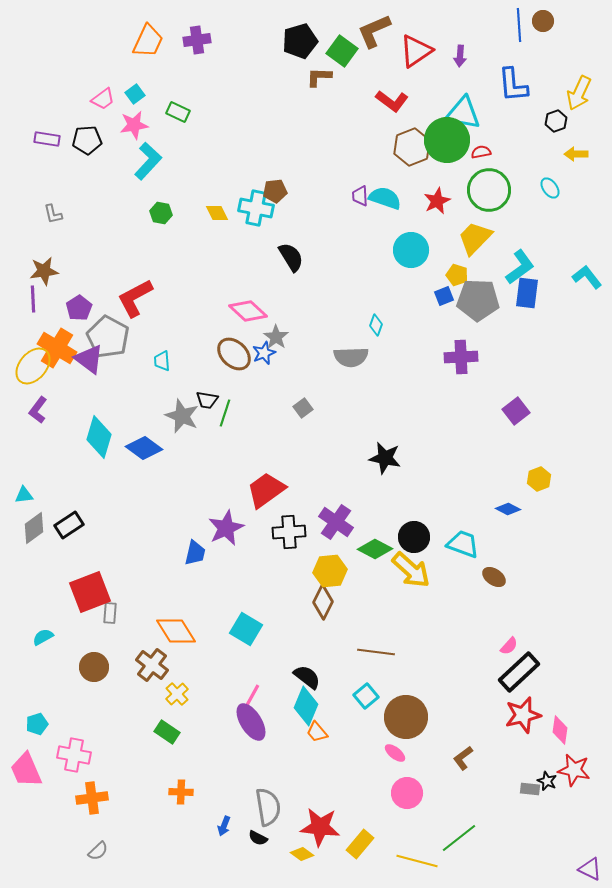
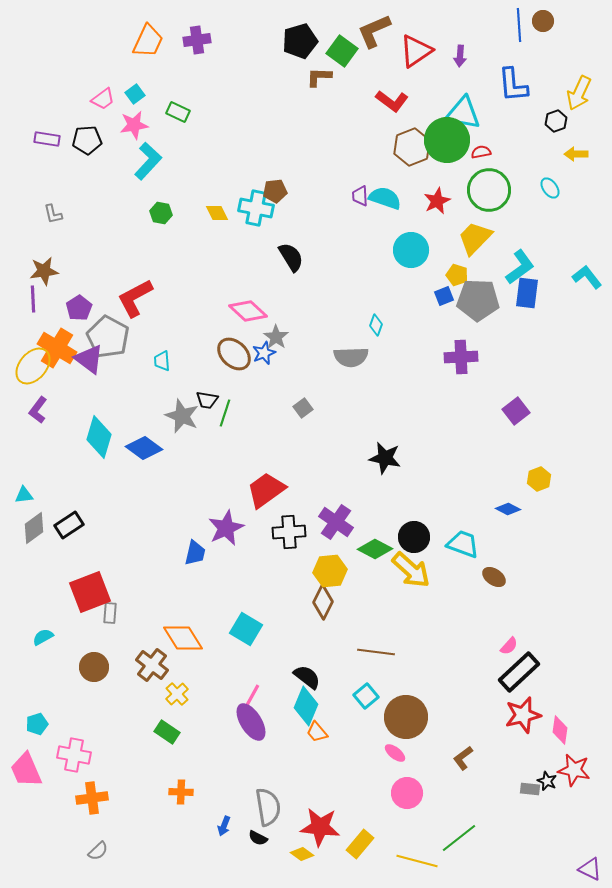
orange diamond at (176, 631): moved 7 px right, 7 px down
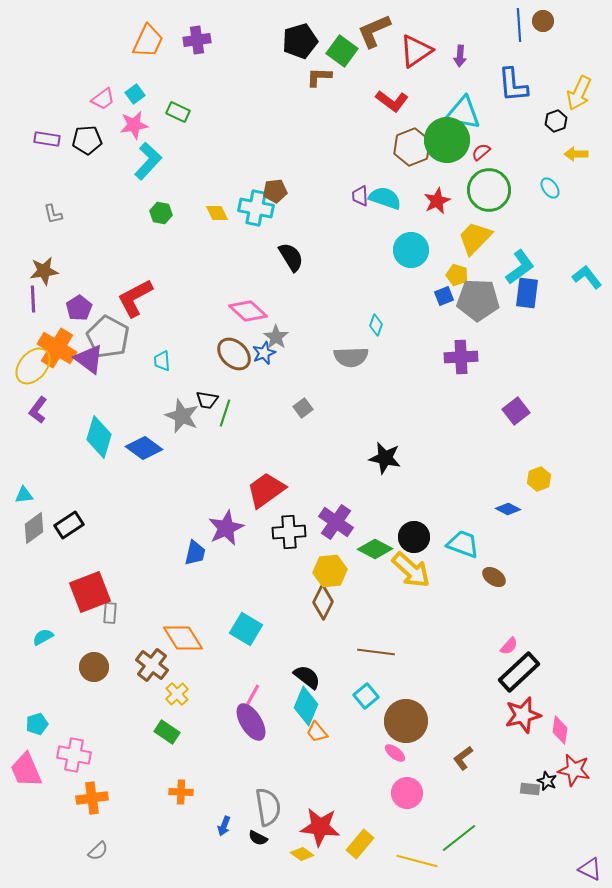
red semicircle at (481, 152): rotated 30 degrees counterclockwise
brown circle at (406, 717): moved 4 px down
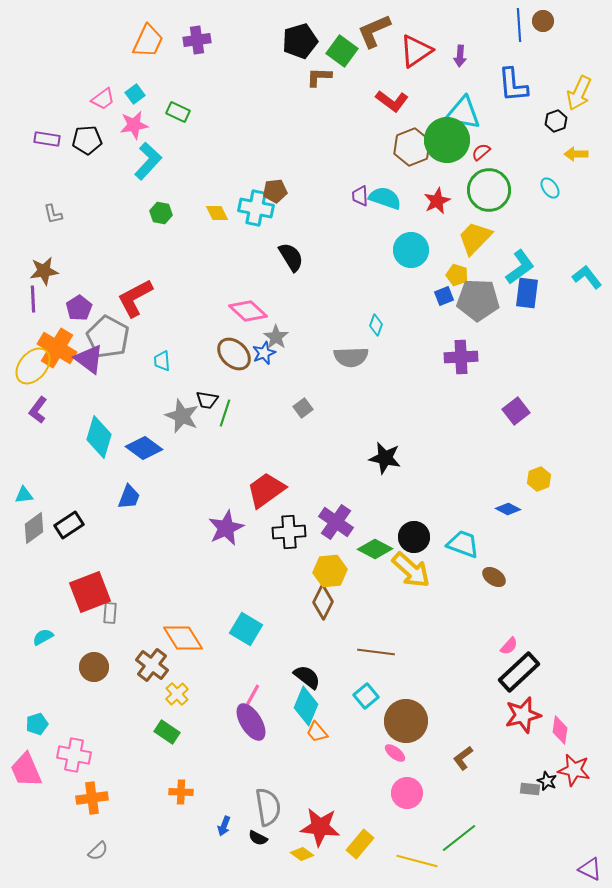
blue trapezoid at (195, 553): moved 66 px left, 56 px up; rotated 8 degrees clockwise
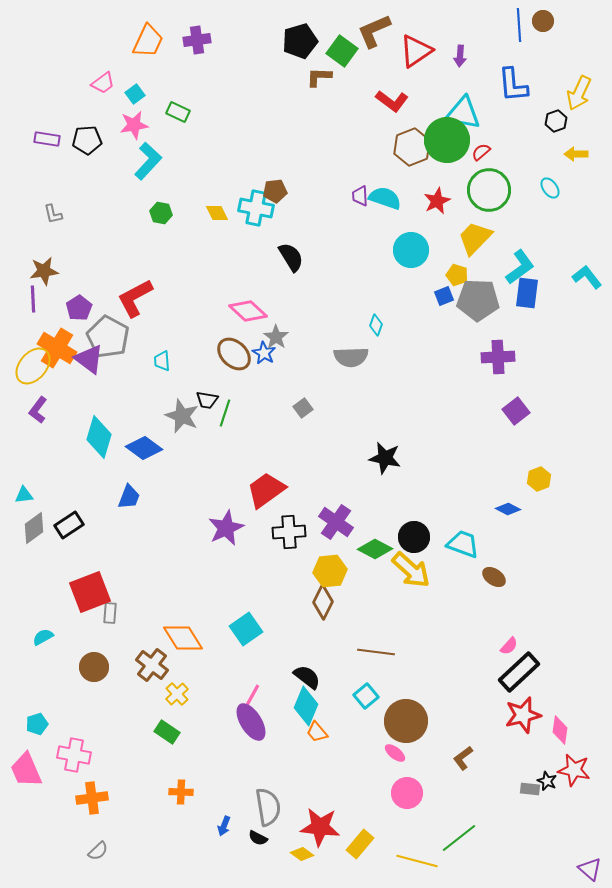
pink trapezoid at (103, 99): moved 16 px up
blue star at (264, 353): rotated 20 degrees counterclockwise
purple cross at (461, 357): moved 37 px right
cyan square at (246, 629): rotated 24 degrees clockwise
purple triangle at (590, 869): rotated 15 degrees clockwise
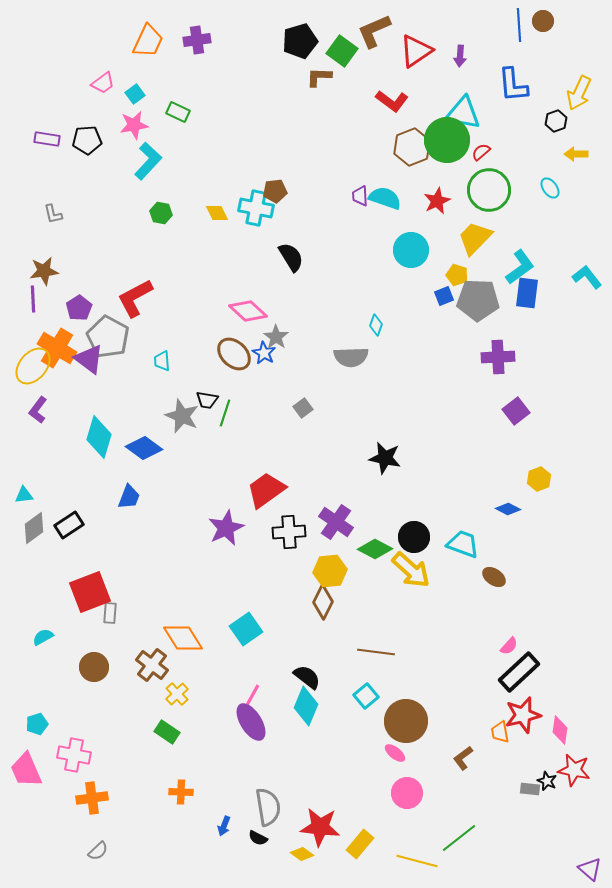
orange trapezoid at (317, 732): moved 183 px right; rotated 30 degrees clockwise
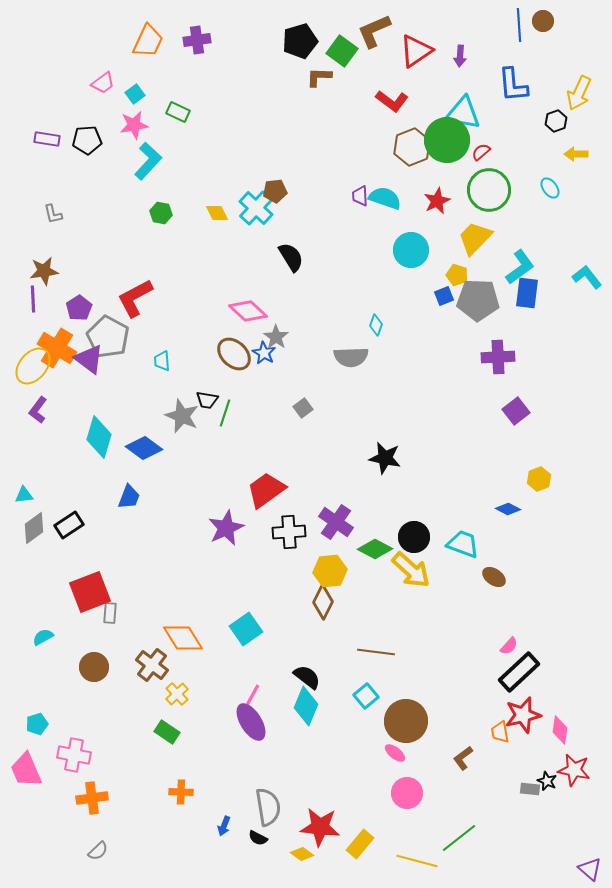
cyan cross at (256, 208): rotated 32 degrees clockwise
